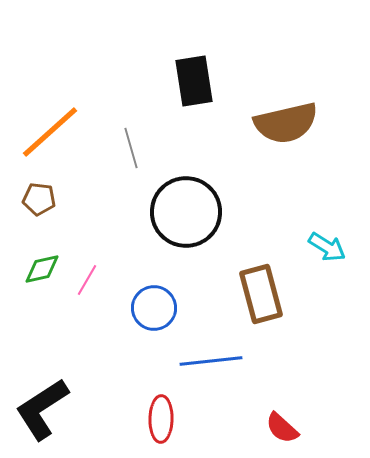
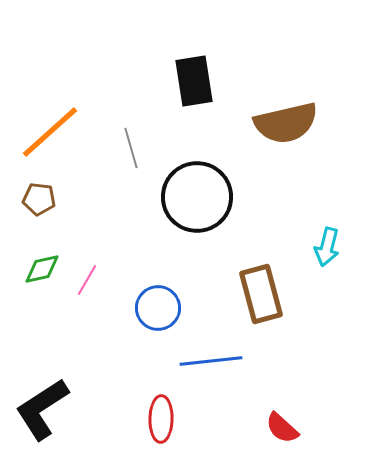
black circle: moved 11 px right, 15 px up
cyan arrow: rotated 72 degrees clockwise
blue circle: moved 4 px right
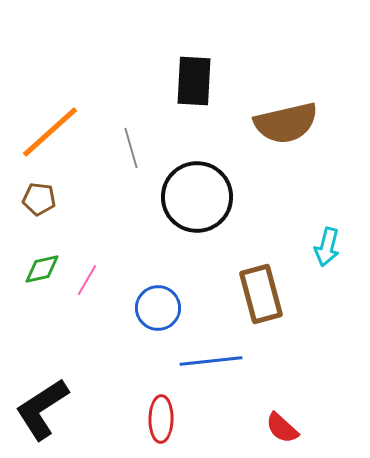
black rectangle: rotated 12 degrees clockwise
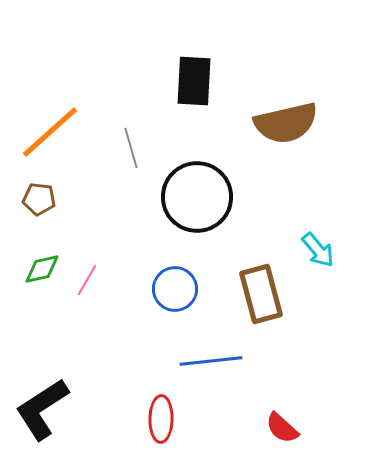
cyan arrow: moved 9 px left, 3 px down; rotated 54 degrees counterclockwise
blue circle: moved 17 px right, 19 px up
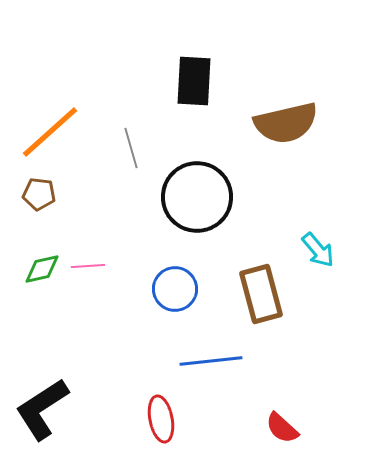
brown pentagon: moved 5 px up
pink line: moved 1 px right, 14 px up; rotated 56 degrees clockwise
red ellipse: rotated 12 degrees counterclockwise
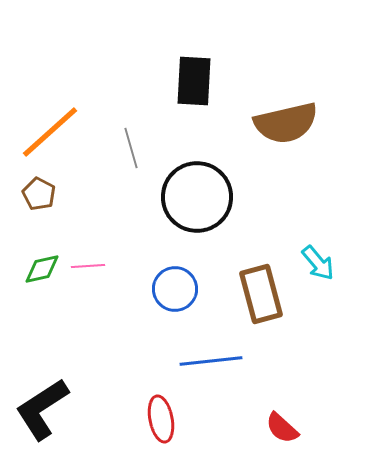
brown pentagon: rotated 20 degrees clockwise
cyan arrow: moved 13 px down
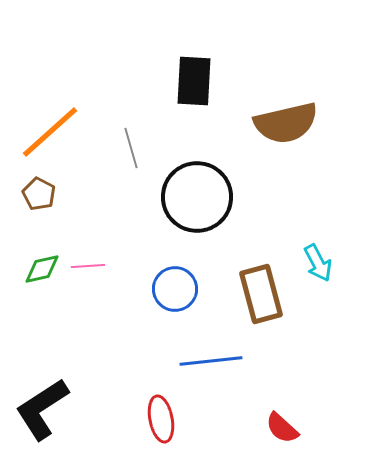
cyan arrow: rotated 12 degrees clockwise
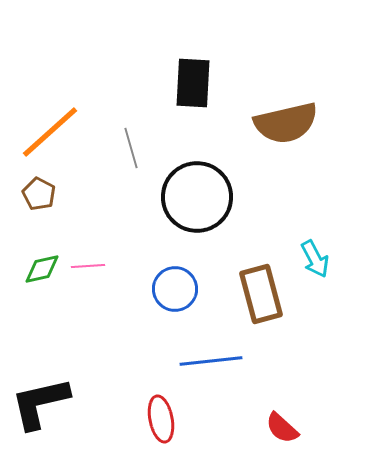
black rectangle: moved 1 px left, 2 px down
cyan arrow: moved 3 px left, 4 px up
black L-shape: moved 2 px left, 6 px up; rotated 20 degrees clockwise
